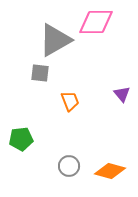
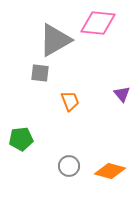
pink diamond: moved 2 px right, 1 px down; rotated 6 degrees clockwise
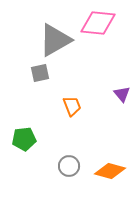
gray square: rotated 18 degrees counterclockwise
orange trapezoid: moved 2 px right, 5 px down
green pentagon: moved 3 px right
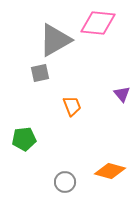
gray circle: moved 4 px left, 16 px down
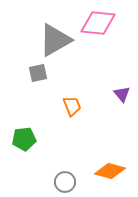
gray square: moved 2 px left
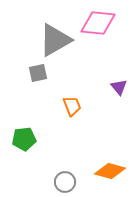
purple triangle: moved 3 px left, 7 px up
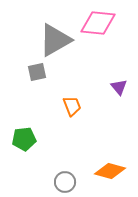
gray square: moved 1 px left, 1 px up
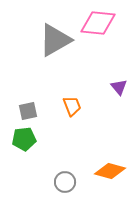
gray square: moved 9 px left, 39 px down
